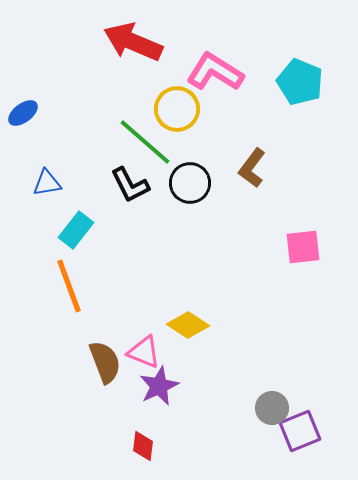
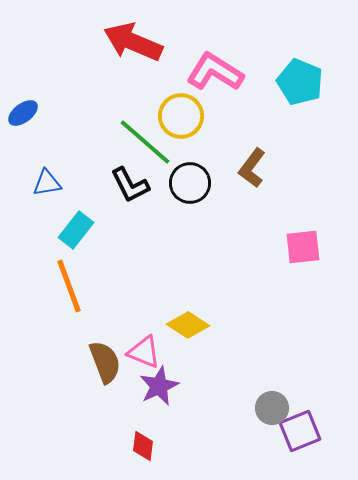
yellow circle: moved 4 px right, 7 px down
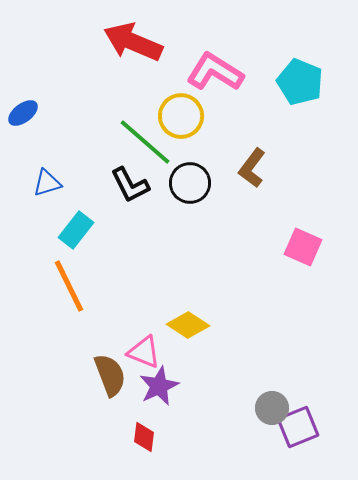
blue triangle: rotated 8 degrees counterclockwise
pink square: rotated 30 degrees clockwise
orange line: rotated 6 degrees counterclockwise
brown semicircle: moved 5 px right, 13 px down
purple square: moved 2 px left, 4 px up
red diamond: moved 1 px right, 9 px up
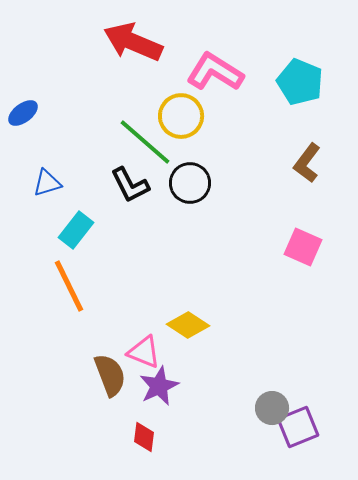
brown L-shape: moved 55 px right, 5 px up
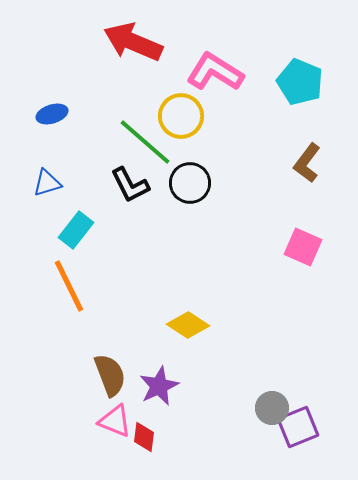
blue ellipse: moved 29 px right, 1 px down; rotated 20 degrees clockwise
pink triangle: moved 29 px left, 69 px down
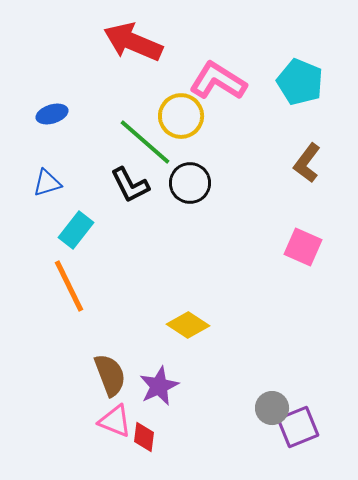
pink L-shape: moved 3 px right, 9 px down
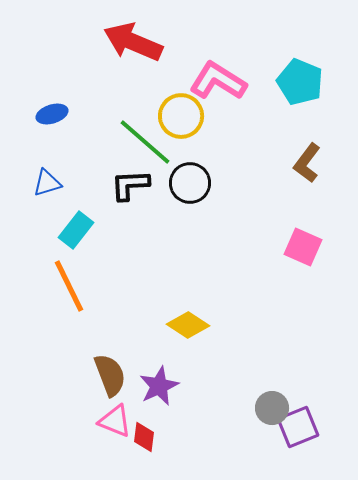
black L-shape: rotated 114 degrees clockwise
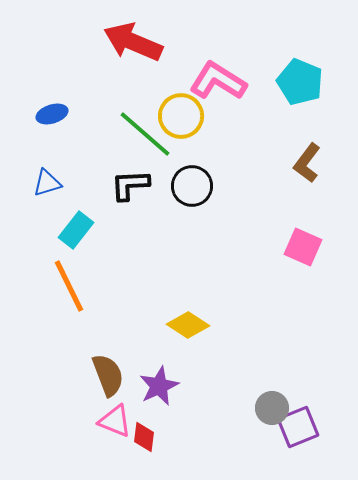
green line: moved 8 px up
black circle: moved 2 px right, 3 px down
brown semicircle: moved 2 px left
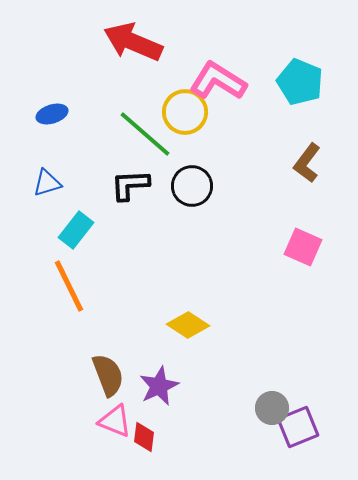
yellow circle: moved 4 px right, 4 px up
